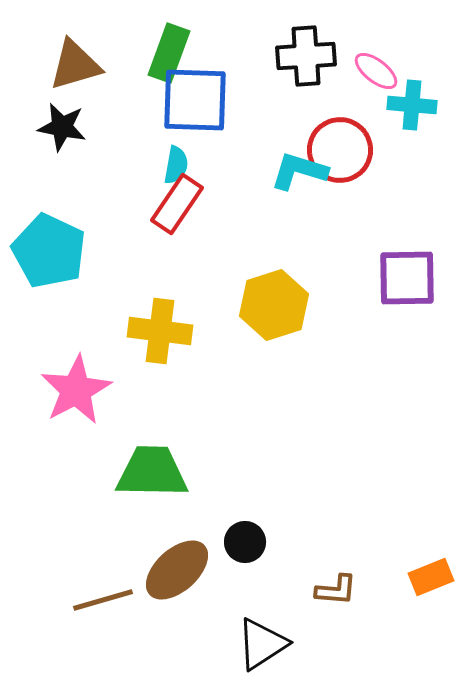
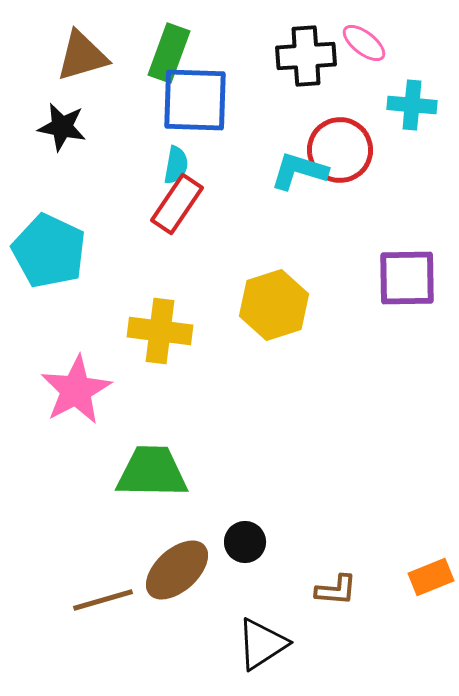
brown triangle: moved 7 px right, 9 px up
pink ellipse: moved 12 px left, 28 px up
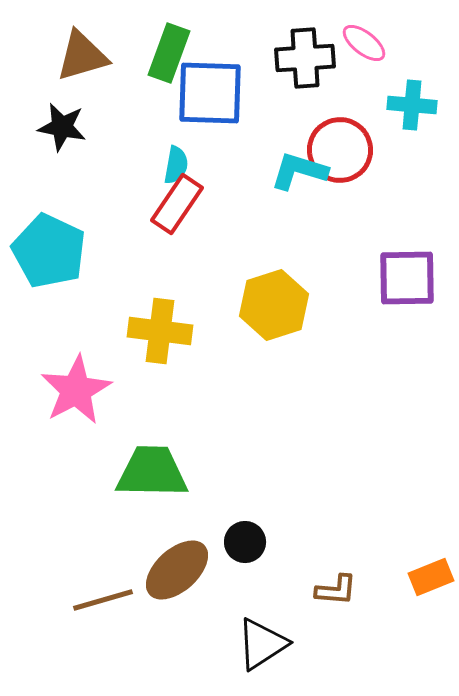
black cross: moved 1 px left, 2 px down
blue square: moved 15 px right, 7 px up
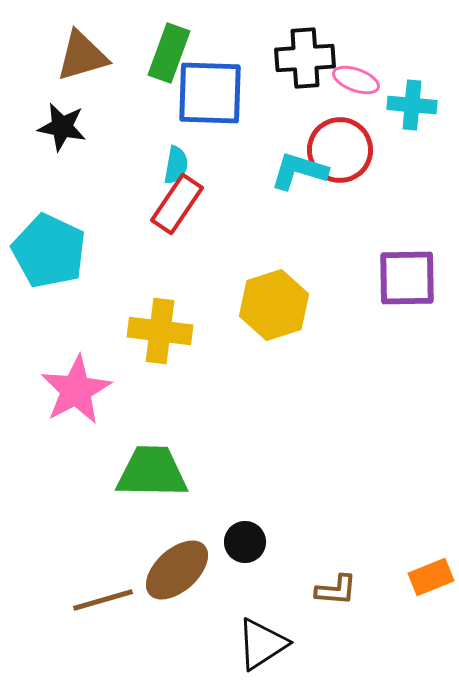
pink ellipse: moved 8 px left, 37 px down; rotated 18 degrees counterclockwise
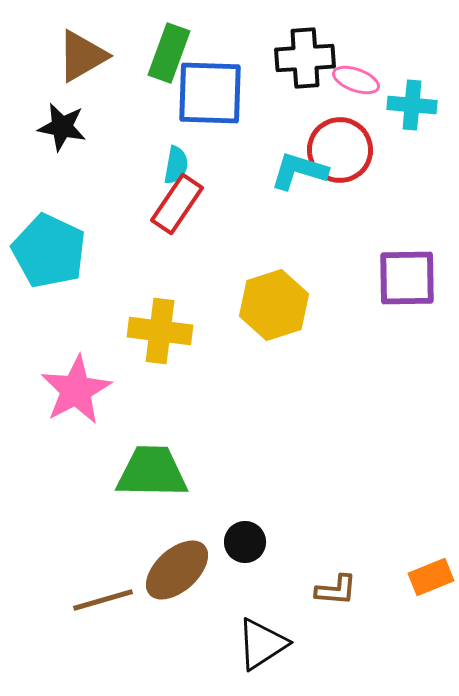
brown triangle: rotated 14 degrees counterclockwise
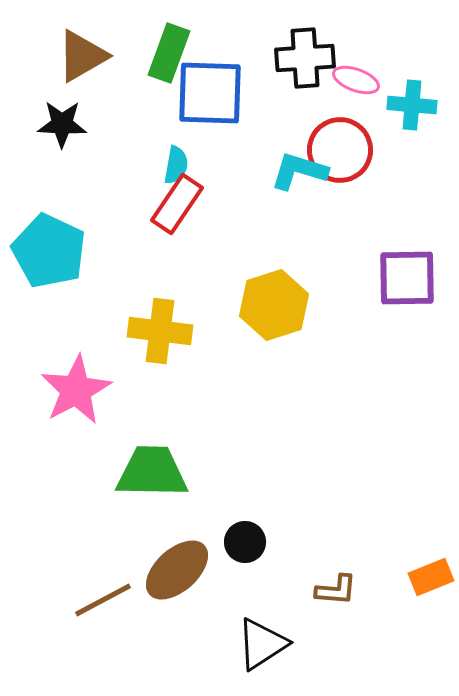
black star: moved 3 px up; rotated 9 degrees counterclockwise
brown line: rotated 12 degrees counterclockwise
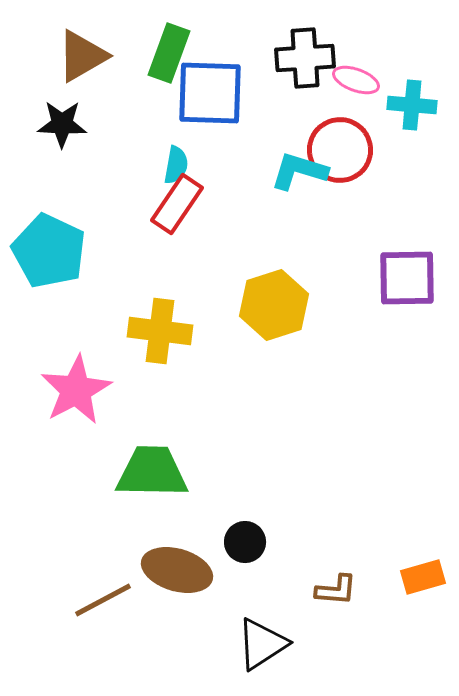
brown ellipse: rotated 58 degrees clockwise
orange rectangle: moved 8 px left; rotated 6 degrees clockwise
